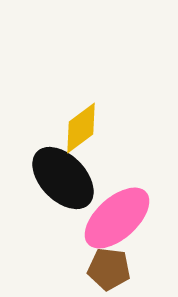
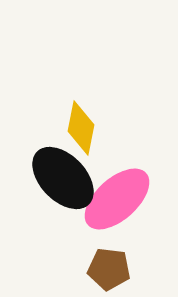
yellow diamond: rotated 42 degrees counterclockwise
pink ellipse: moved 19 px up
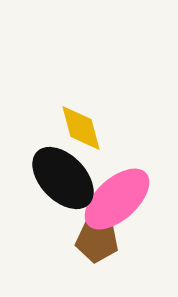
yellow diamond: rotated 26 degrees counterclockwise
brown pentagon: moved 12 px left, 28 px up
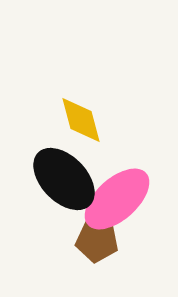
yellow diamond: moved 8 px up
black ellipse: moved 1 px right, 1 px down
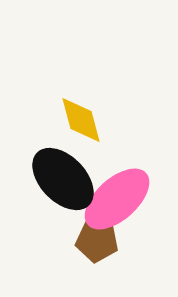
black ellipse: moved 1 px left
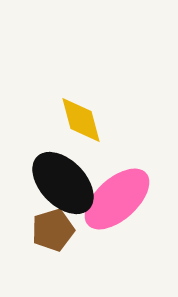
black ellipse: moved 4 px down
brown pentagon: moved 44 px left, 11 px up; rotated 24 degrees counterclockwise
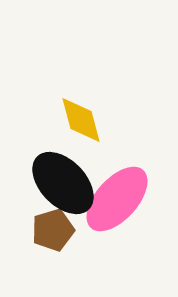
pink ellipse: rotated 6 degrees counterclockwise
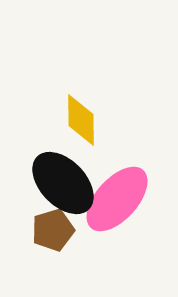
yellow diamond: rotated 14 degrees clockwise
